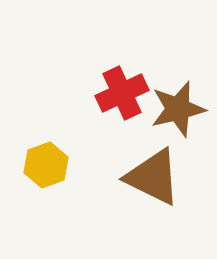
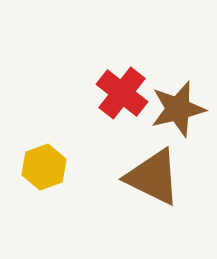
red cross: rotated 27 degrees counterclockwise
yellow hexagon: moved 2 px left, 2 px down
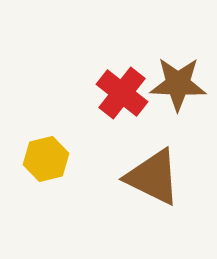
brown star: moved 25 px up; rotated 16 degrees clockwise
yellow hexagon: moved 2 px right, 8 px up; rotated 6 degrees clockwise
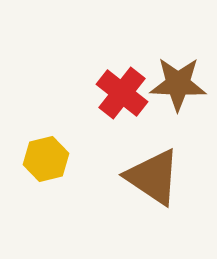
brown triangle: rotated 8 degrees clockwise
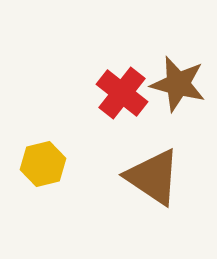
brown star: rotated 12 degrees clockwise
yellow hexagon: moved 3 px left, 5 px down
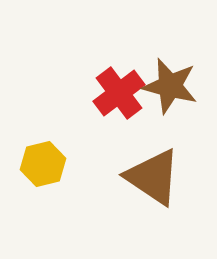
brown star: moved 8 px left, 2 px down
red cross: moved 3 px left; rotated 15 degrees clockwise
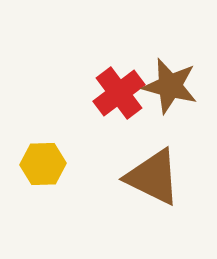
yellow hexagon: rotated 12 degrees clockwise
brown triangle: rotated 8 degrees counterclockwise
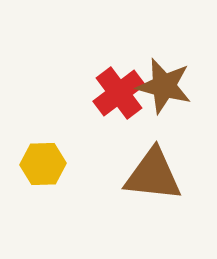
brown star: moved 6 px left
brown triangle: moved 2 px up; rotated 20 degrees counterclockwise
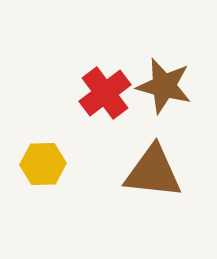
red cross: moved 14 px left
brown triangle: moved 3 px up
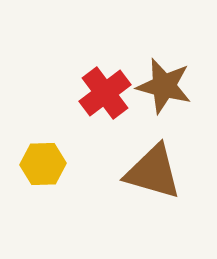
brown triangle: rotated 10 degrees clockwise
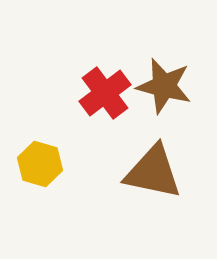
yellow hexagon: moved 3 px left; rotated 18 degrees clockwise
brown triangle: rotated 4 degrees counterclockwise
